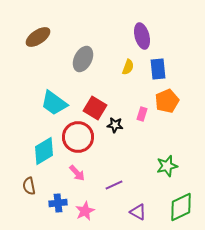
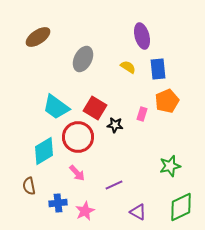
yellow semicircle: rotated 77 degrees counterclockwise
cyan trapezoid: moved 2 px right, 4 px down
green star: moved 3 px right
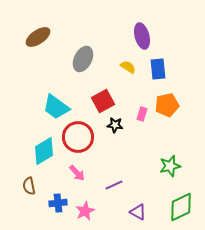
orange pentagon: moved 4 px down; rotated 10 degrees clockwise
red square: moved 8 px right, 7 px up; rotated 30 degrees clockwise
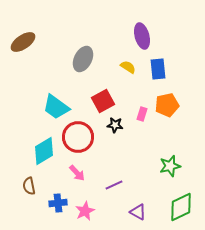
brown ellipse: moved 15 px left, 5 px down
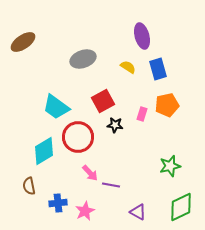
gray ellipse: rotated 45 degrees clockwise
blue rectangle: rotated 10 degrees counterclockwise
pink arrow: moved 13 px right
purple line: moved 3 px left; rotated 36 degrees clockwise
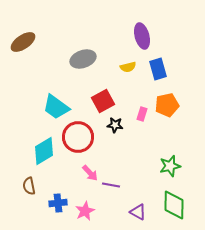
yellow semicircle: rotated 133 degrees clockwise
green diamond: moved 7 px left, 2 px up; rotated 64 degrees counterclockwise
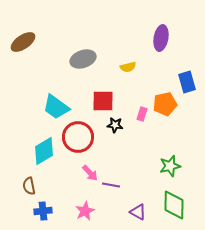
purple ellipse: moved 19 px right, 2 px down; rotated 25 degrees clockwise
blue rectangle: moved 29 px right, 13 px down
red square: rotated 30 degrees clockwise
orange pentagon: moved 2 px left, 1 px up
blue cross: moved 15 px left, 8 px down
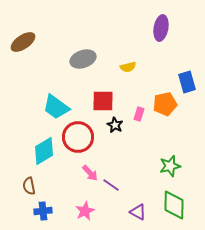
purple ellipse: moved 10 px up
pink rectangle: moved 3 px left
black star: rotated 21 degrees clockwise
purple line: rotated 24 degrees clockwise
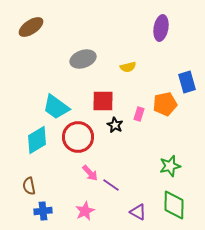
brown ellipse: moved 8 px right, 15 px up
cyan diamond: moved 7 px left, 11 px up
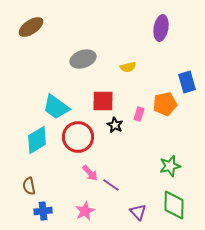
purple triangle: rotated 18 degrees clockwise
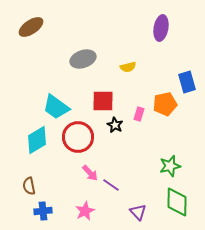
green diamond: moved 3 px right, 3 px up
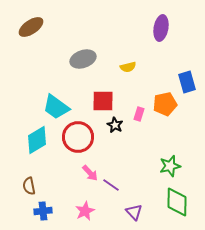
purple triangle: moved 4 px left
